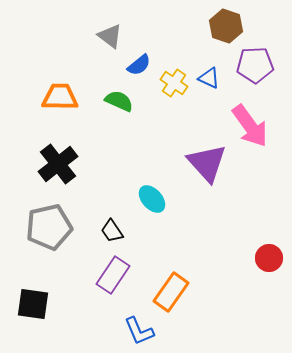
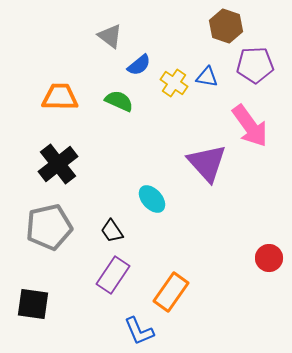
blue triangle: moved 2 px left, 1 px up; rotated 15 degrees counterclockwise
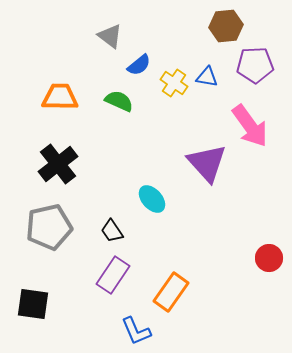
brown hexagon: rotated 24 degrees counterclockwise
blue L-shape: moved 3 px left
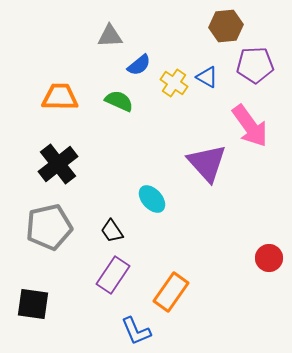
gray triangle: rotated 40 degrees counterclockwise
blue triangle: rotated 20 degrees clockwise
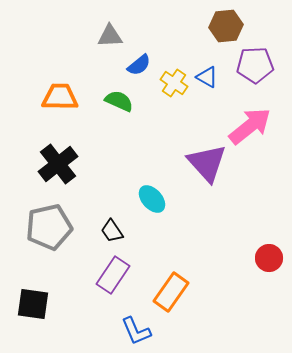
pink arrow: rotated 93 degrees counterclockwise
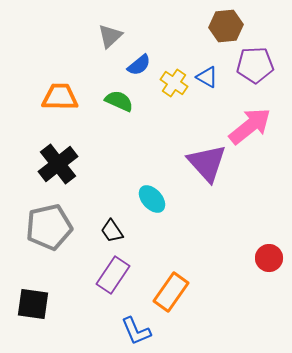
gray triangle: rotated 40 degrees counterclockwise
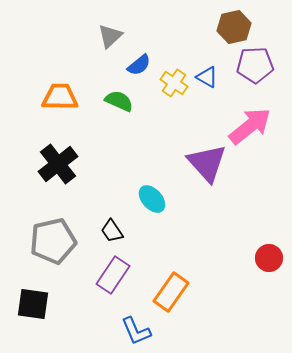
brown hexagon: moved 8 px right, 1 px down; rotated 8 degrees counterclockwise
gray pentagon: moved 4 px right, 14 px down
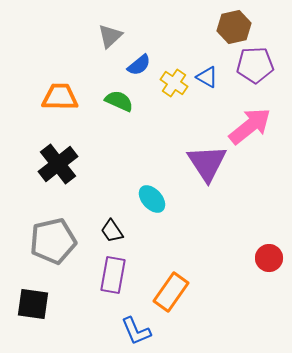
purple triangle: rotated 9 degrees clockwise
purple rectangle: rotated 24 degrees counterclockwise
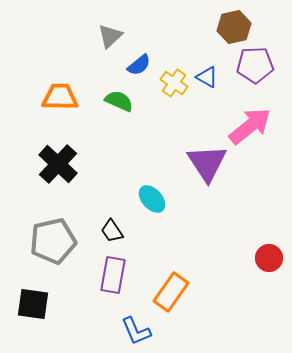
black cross: rotated 9 degrees counterclockwise
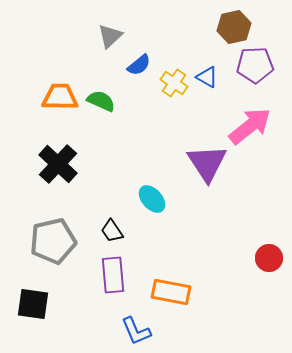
green semicircle: moved 18 px left
purple rectangle: rotated 15 degrees counterclockwise
orange rectangle: rotated 66 degrees clockwise
